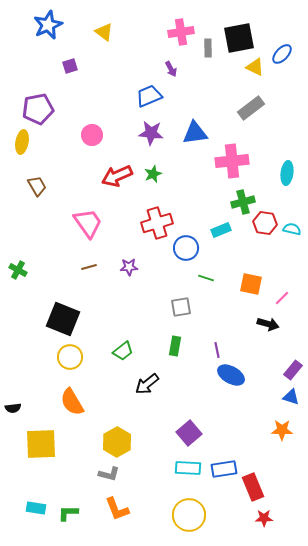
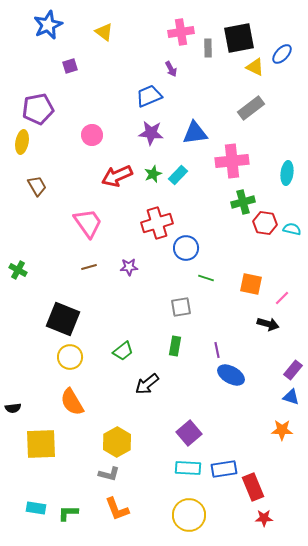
cyan rectangle at (221, 230): moved 43 px left, 55 px up; rotated 24 degrees counterclockwise
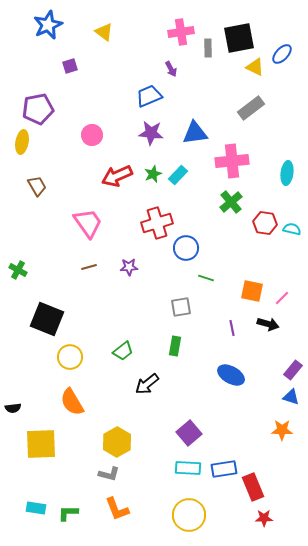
green cross at (243, 202): moved 12 px left; rotated 25 degrees counterclockwise
orange square at (251, 284): moved 1 px right, 7 px down
black square at (63, 319): moved 16 px left
purple line at (217, 350): moved 15 px right, 22 px up
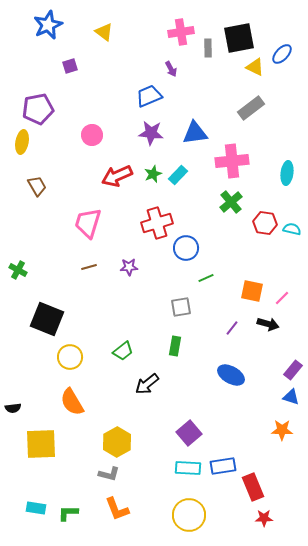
pink trapezoid at (88, 223): rotated 128 degrees counterclockwise
green line at (206, 278): rotated 42 degrees counterclockwise
purple line at (232, 328): rotated 49 degrees clockwise
blue rectangle at (224, 469): moved 1 px left, 3 px up
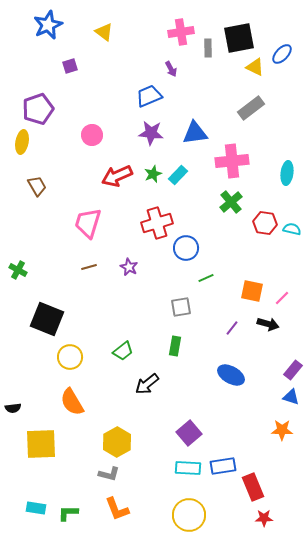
purple pentagon at (38, 109): rotated 8 degrees counterclockwise
purple star at (129, 267): rotated 30 degrees clockwise
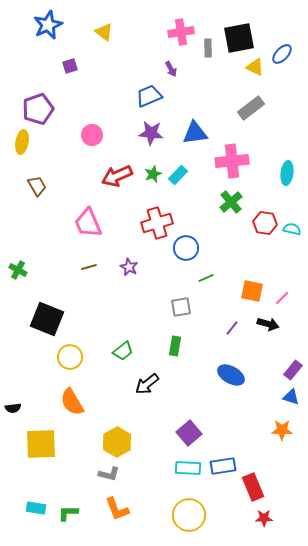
pink trapezoid at (88, 223): rotated 40 degrees counterclockwise
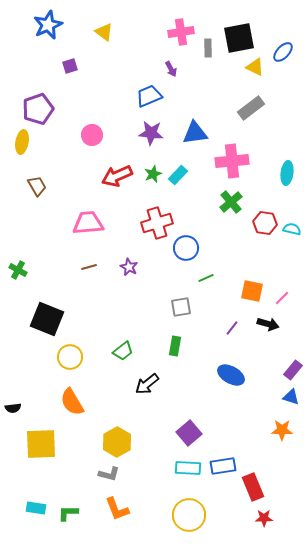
blue ellipse at (282, 54): moved 1 px right, 2 px up
pink trapezoid at (88, 223): rotated 108 degrees clockwise
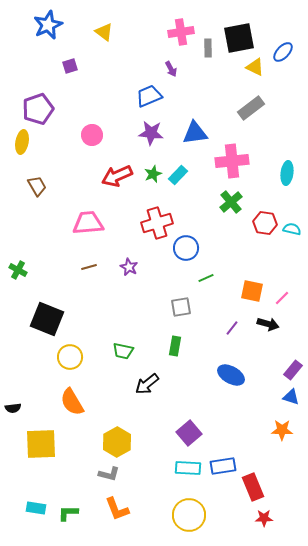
green trapezoid at (123, 351): rotated 50 degrees clockwise
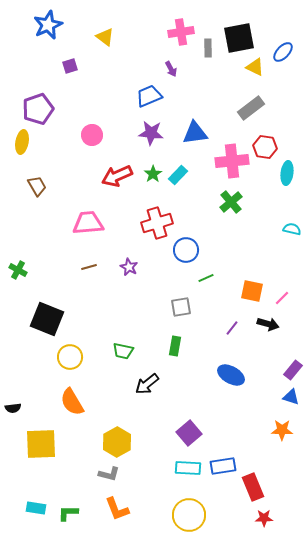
yellow triangle at (104, 32): moved 1 px right, 5 px down
green star at (153, 174): rotated 12 degrees counterclockwise
red hexagon at (265, 223): moved 76 px up
blue circle at (186, 248): moved 2 px down
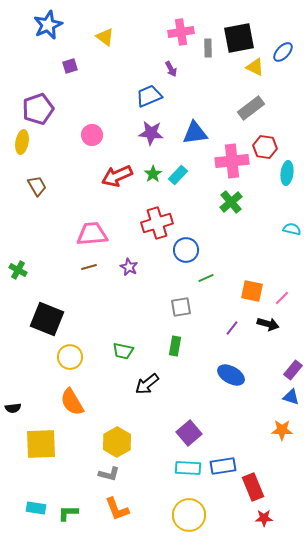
pink trapezoid at (88, 223): moved 4 px right, 11 px down
